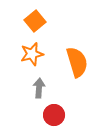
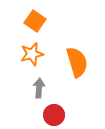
orange square: rotated 15 degrees counterclockwise
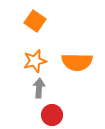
orange star: moved 3 px right, 7 px down
orange semicircle: rotated 108 degrees clockwise
red circle: moved 2 px left
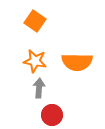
orange star: rotated 25 degrees clockwise
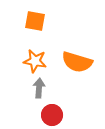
orange square: rotated 25 degrees counterclockwise
orange semicircle: rotated 16 degrees clockwise
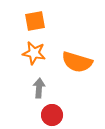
orange square: rotated 20 degrees counterclockwise
orange star: moved 1 px left, 8 px up
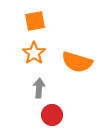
orange star: rotated 25 degrees clockwise
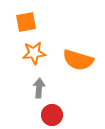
orange square: moved 9 px left, 1 px down
orange star: rotated 30 degrees clockwise
orange semicircle: moved 1 px right, 2 px up
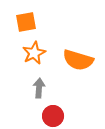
orange star: rotated 20 degrees counterclockwise
red circle: moved 1 px right, 1 px down
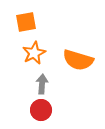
gray arrow: moved 3 px right, 4 px up
red circle: moved 12 px left, 6 px up
